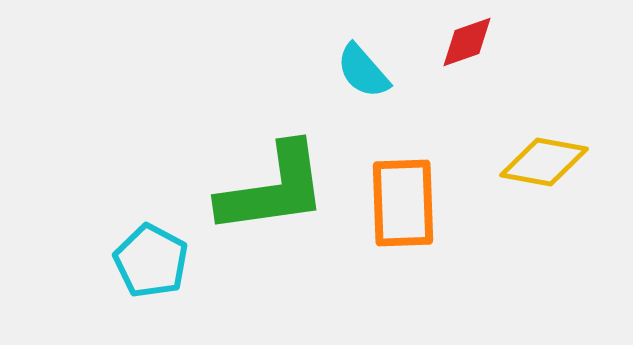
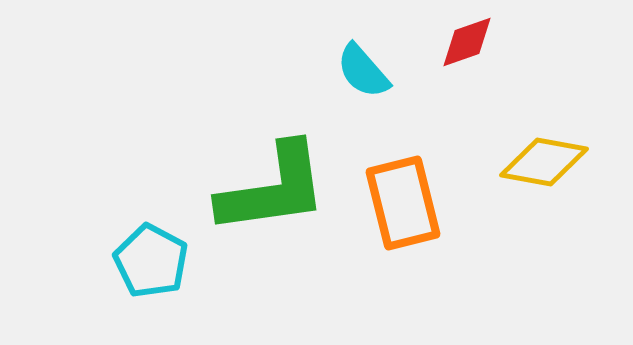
orange rectangle: rotated 12 degrees counterclockwise
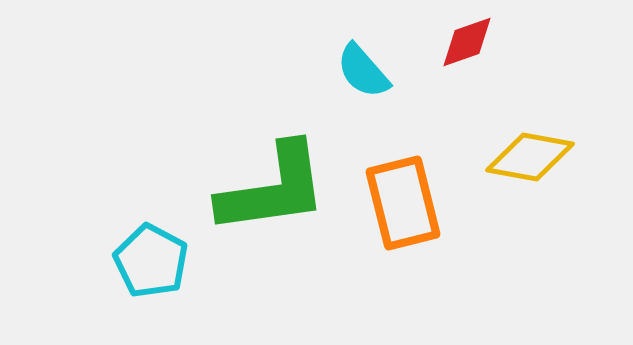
yellow diamond: moved 14 px left, 5 px up
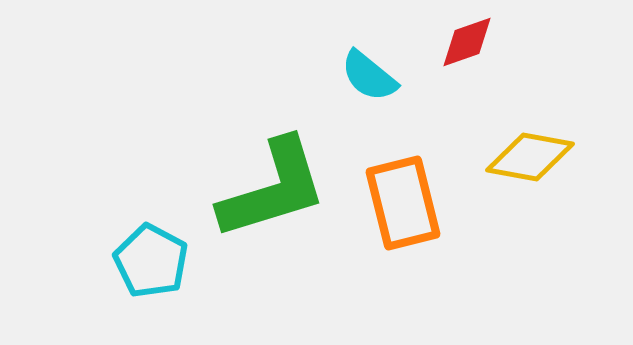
cyan semicircle: moved 6 px right, 5 px down; rotated 10 degrees counterclockwise
green L-shape: rotated 9 degrees counterclockwise
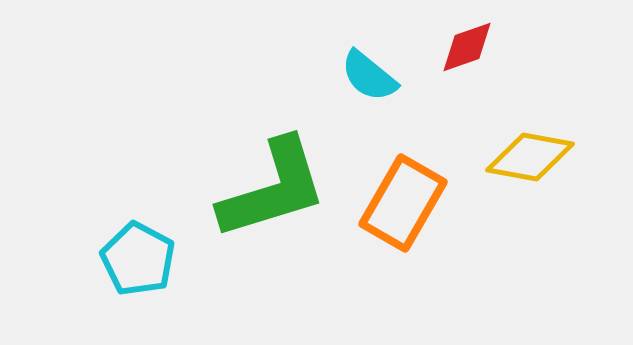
red diamond: moved 5 px down
orange rectangle: rotated 44 degrees clockwise
cyan pentagon: moved 13 px left, 2 px up
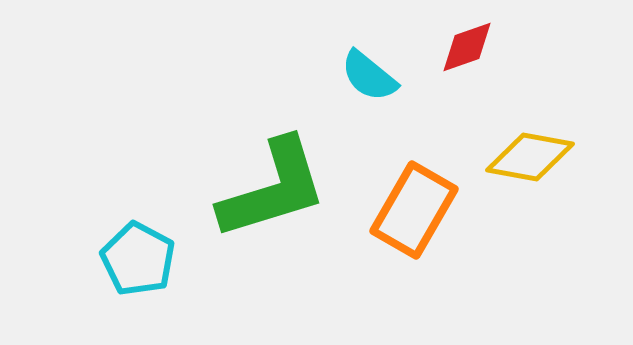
orange rectangle: moved 11 px right, 7 px down
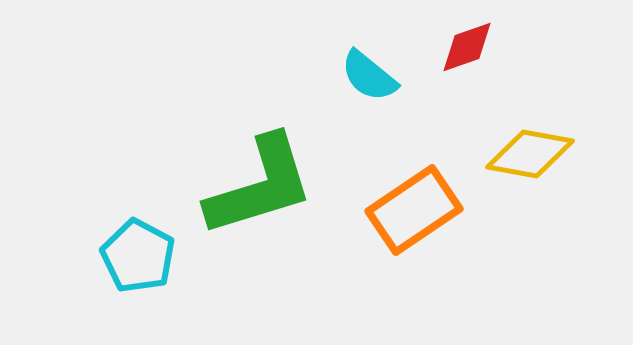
yellow diamond: moved 3 px up
green L-shape: moved 13 px left, 3 px up
orange rectangle: rotated 26 degrees clockwise
cyan pentagon: moved 3 px up
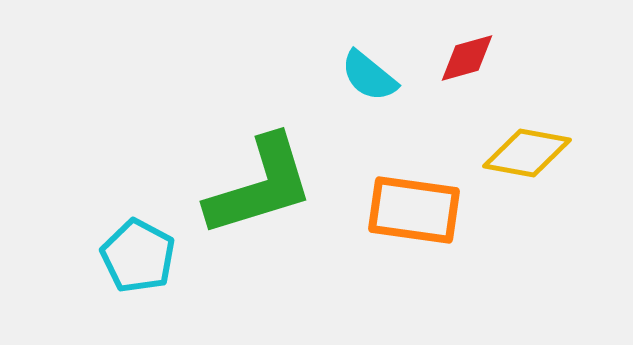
red diamond: moved 11 px down; rotated 4 degrees clockwise
yellow diamond: moved 3 px left, 1 px up
orange rectangle: rotated 42 degrees clockwise
